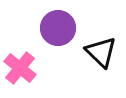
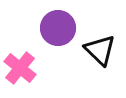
black triangle: moved 1 px left, 2 px up
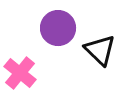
pink cross: moved 5 px down
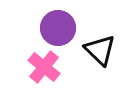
pink cross: moved 24 px right, 6 px up
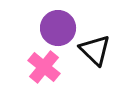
black triangle: moved 5 px left
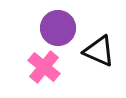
black triangle: moved 4 px right, 1 px down; rotated 20 degrees counterclockwise
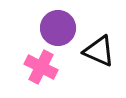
pink cross: moved 3 px left; rotated 12 degrees counterclockwise
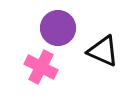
black triangle: moved 4 px right
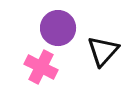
black triangle: rotated 48 degrees clockwise
